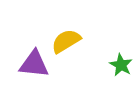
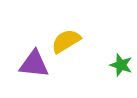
green star: rotated 10 degrees counterclockwise
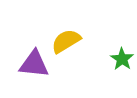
green star: moved 1 px right, 6 px up; rotated 15 degrees clockwise
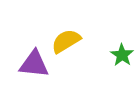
green star: moved 4 px up
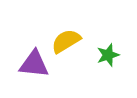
green star: moved 14 px left; rotated 20 degrees clockwise
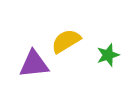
purple triangle: rotated 12 degrees counterclockwise
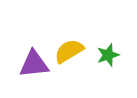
yellow semicircle: moved 3 px right, 10 px down
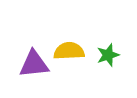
yellow semicircle: rotated 28 degrees clockwise
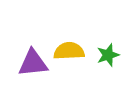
purple triangle: moved 1 px left, 1 px up
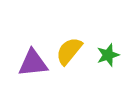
yellow semicircle: rotated 48 degrees counterclockwise
